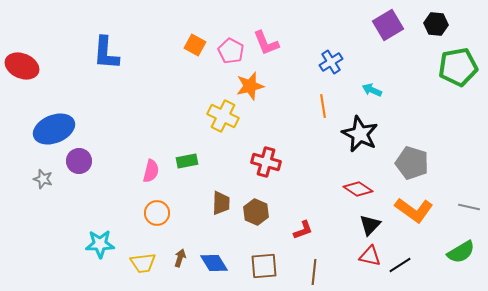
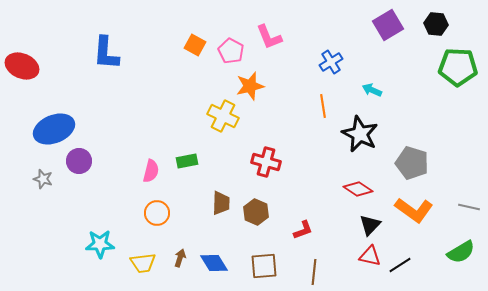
pink L-shape: moved 3 px right, 6 px up
green pentagon: rotated 12 degrees clockwise
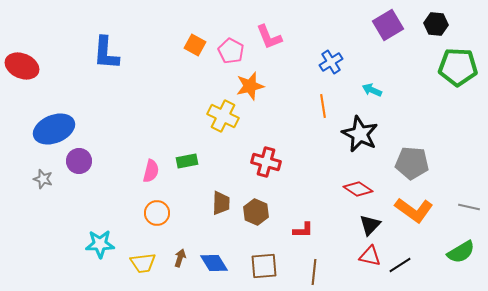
gray pentagon: rotated 12 degrees counterclockwise
red L-shape: rotated 20 degrees clockwise
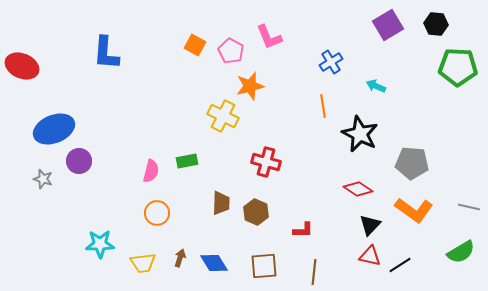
cyan arrow: moved 4 px right, 4 px up
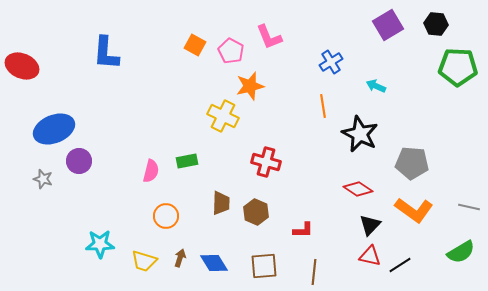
orange circle: moved 9 px right, 3 px down
yellow trapezoid: moved 1 px right, 2 px up; rotated 24 degrees clockwise
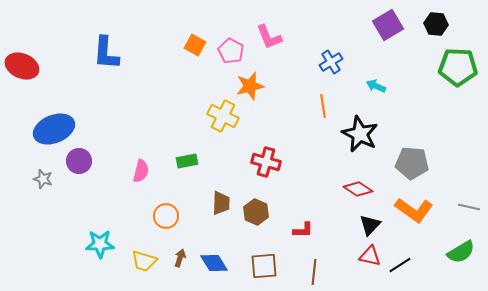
pink semicircle: moved 10 px left
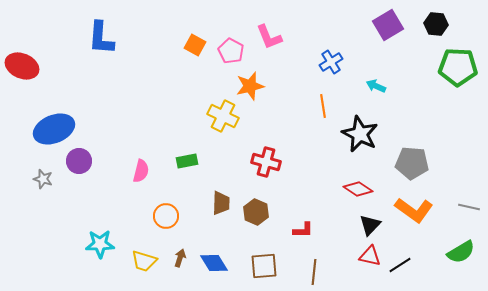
blue L-shape: moved 5 px left, 15 px up
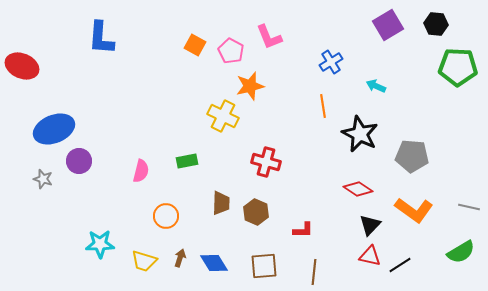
gray pentagon: moved 7 px up
